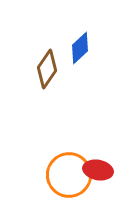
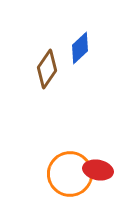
orange circle: moved 1 px right, 1 px up
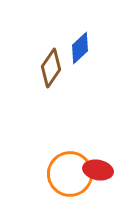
brown diamond: moved 4 px right, 1 px up
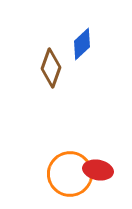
blue diamond: moved 2 px right, 4 px up
brown diamond: rotated 15 degrees counterclockwise
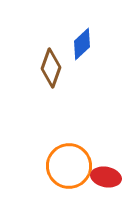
red ellipse: moved 8 px right, 7 px down
orange circle: moved 1 px left, 8 px up
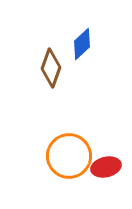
orange circle: moved 10 px up
red ellipse: moved 10 px up; rotated 24 degrees counterclockwise
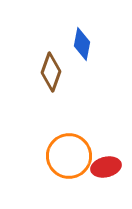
blue diamond: rotated 36 degrees counterclockwise
brown diamond: moved 4 px down
